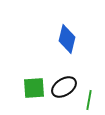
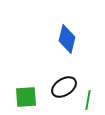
green square: moved 8 px left, 9 px down
green line: moved 1 px left
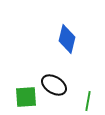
black ellipse: moved 10 px left, 2 px up; rotated 65 degrees clockwise
green line: moved 1 px down
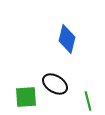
black ellipse: moved 1 px right, 1 px up
green line: rotated 24 degrees counterclockwise
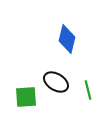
black ellipse: moved 1 px right, 2 px up
green line: moved 11 px up
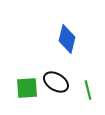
green square: moved 1 px right, 9 px up
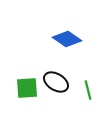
blue diamond: rotated 68 degrees counterclockwise
